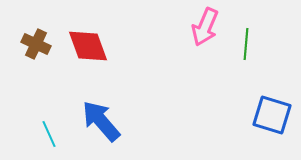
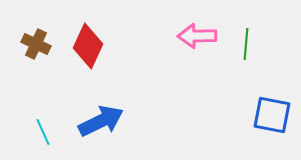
pink arrow: moved 8 px left, 9 px down; rotated 66 degrees clockwise
red diamond: rotated 45 degrees clockwise
blue square: rotated 6 degrees counterclockwise
blue arrow: rotated 105 degrees clockwise
cyan line: moved 6 px left, 2 px up
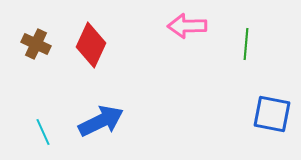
pink arrow: moved 10 px left, 10 px up
red diamond: moved 3 px right, 1 px up
blue square: moved 1 px up
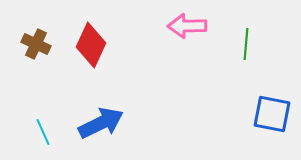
blue arrow: moved 2 px down
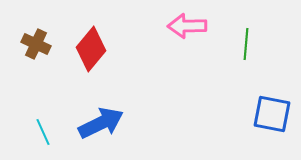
red diamond: moved 4 px down; rotated 15 degrees clockwise
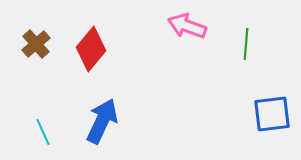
pink arrow: rotated 21 degrees clockwise
brown cross: rotated 24 degrees clockwise
blue square: rotated 18 degrees counterclockwise
blue arrow: moved 1 px right, 2 px up; rotated 39 degrees counterclockwise
